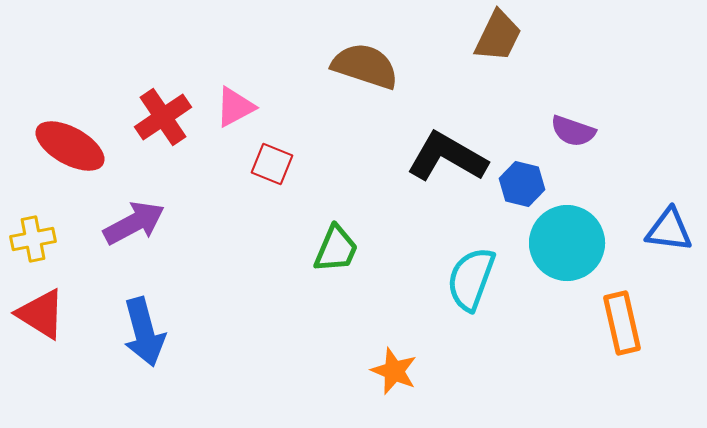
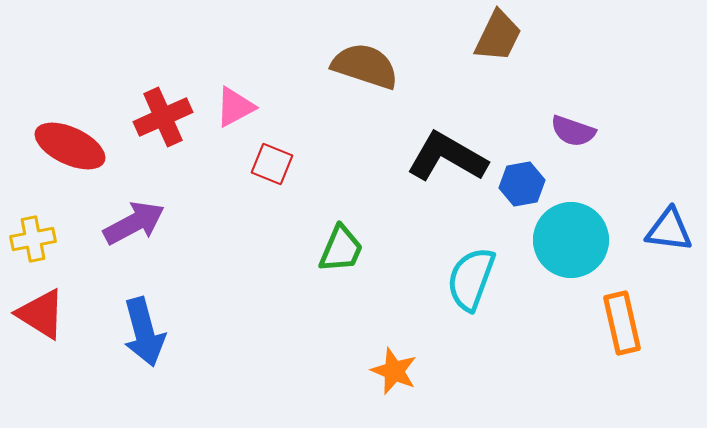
red cross: rotated 10 degrees clockwise
red ellipse: rotated 4 degrees counterclockwise
blue hexagon: rotated 24 degrees counterclockwise
cyan circle: moved 4 px right, 3 px up
green trapezoid: moved 5 px right
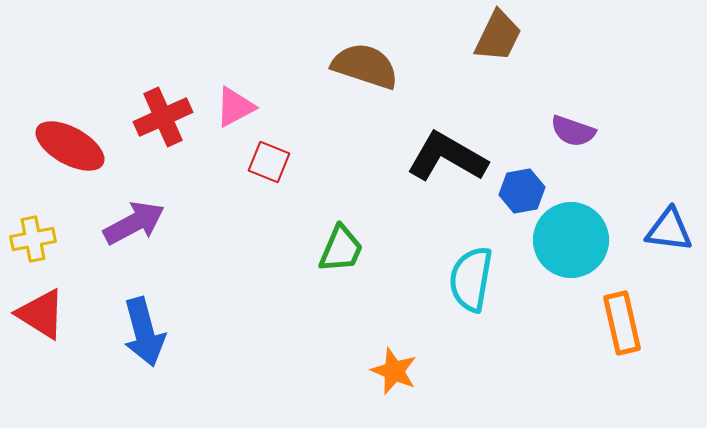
red ellipse: rotated 4 degrees clockwise
red square: moved 3 px left, 2 px up
blue hexagon: moved 7 px down
cyan semicircle: rotated 10 degrees counterclockwise
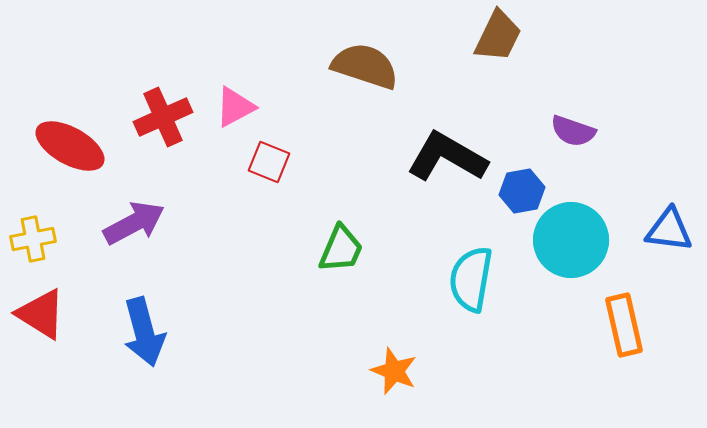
orange rectangle: moved 2 px right, 2 px down
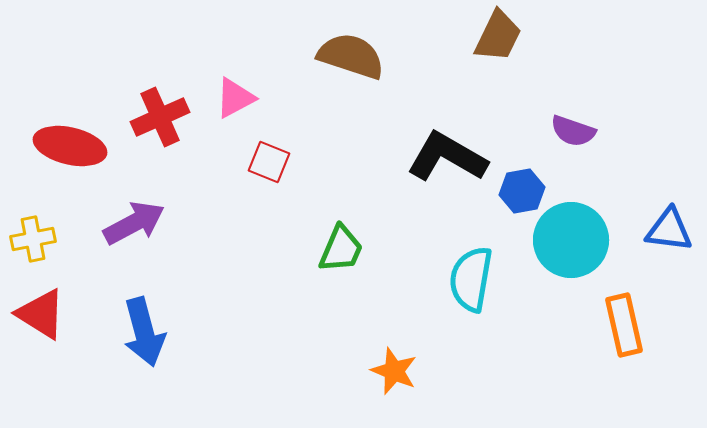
brown semicircle: moved 14 px left, 10 px up
pink triangle: moved 9 px up
red cross: moved 3 px left
red ellipse: rotated 16 degrees counterclockwise
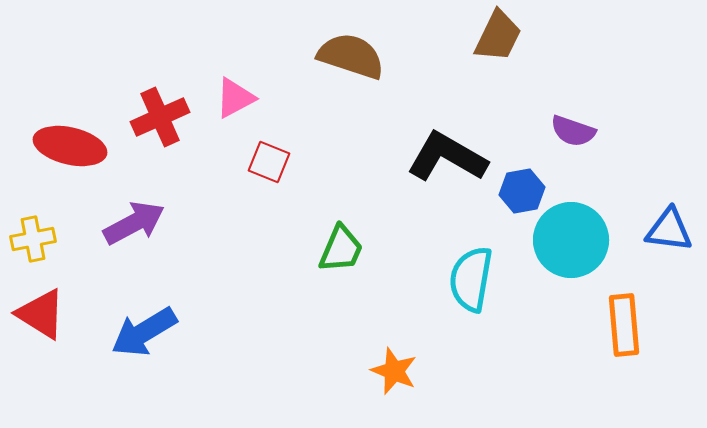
orange rectangle: rotated 8 degrees clockwise
blue arrow: rotated 74 degrees clockwise
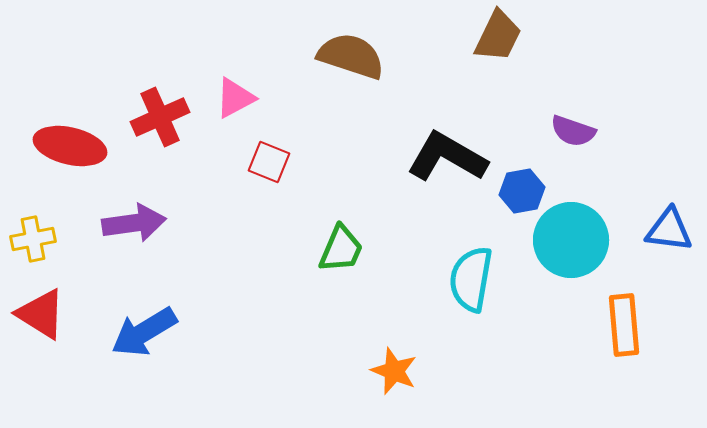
purple arrow: rotated 20 degrees clockwise
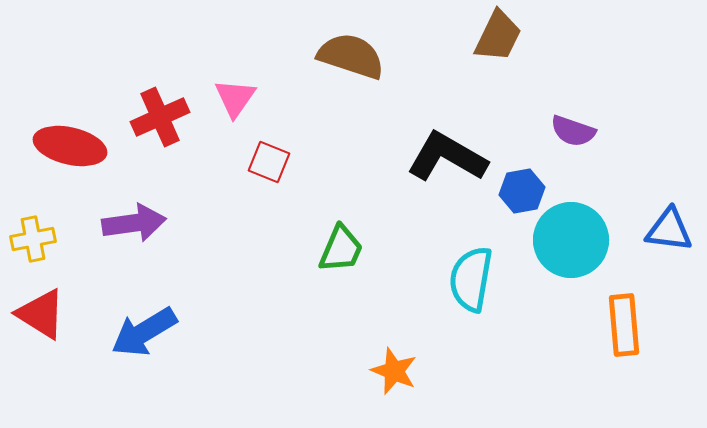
pink triangle: rotated 27 degrees counterclockwise
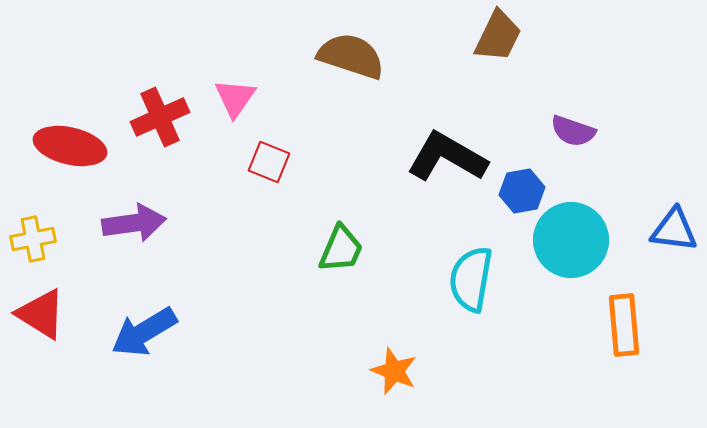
blue triangle: moved 5 px right
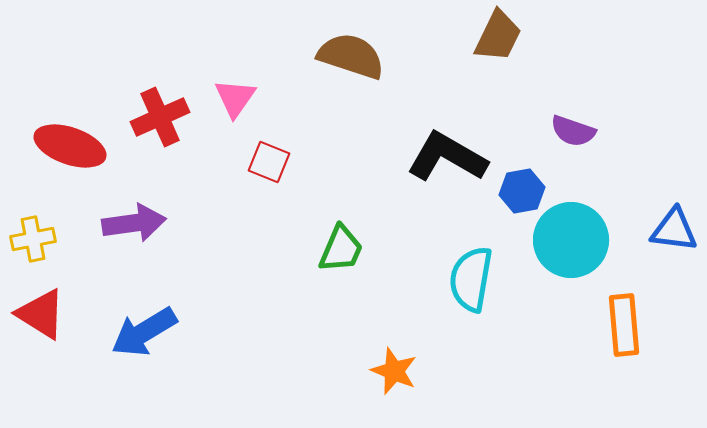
red ellipse: rotated 6 degrees clockwise
